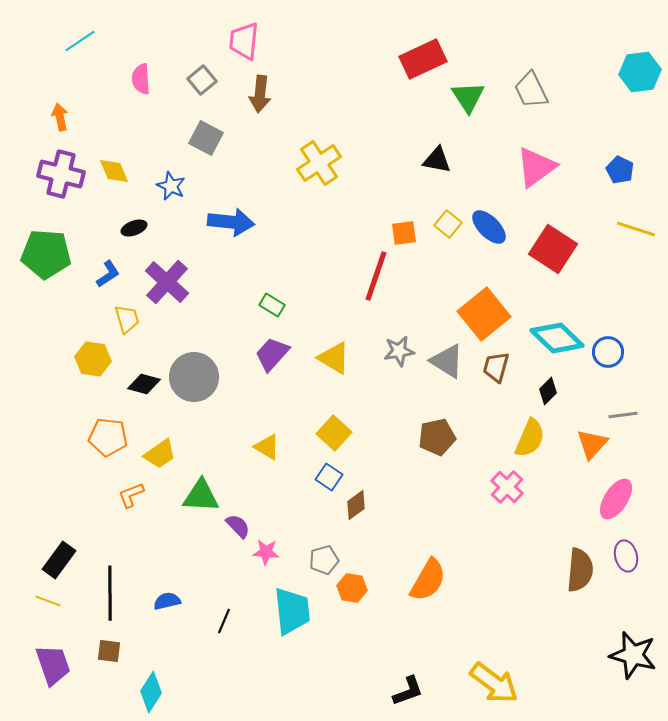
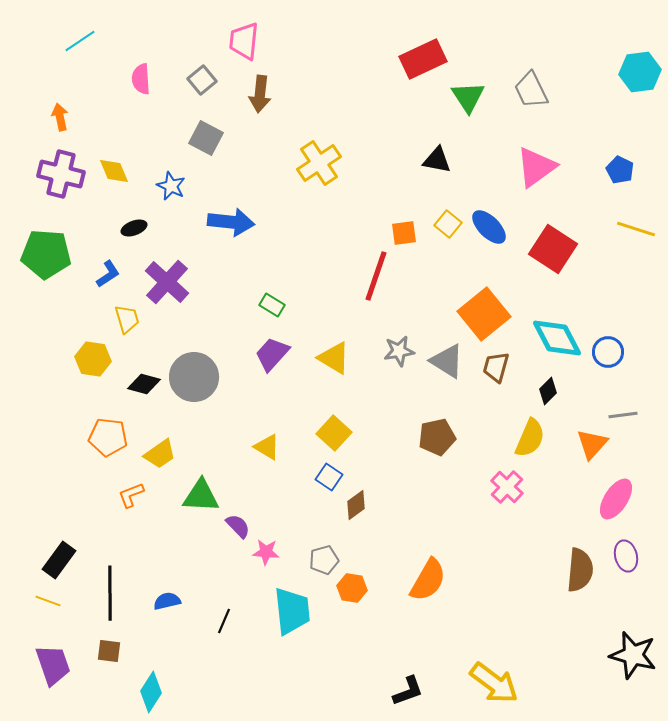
cyan diamond at (557, 338): rotated 18 degrees clockwise
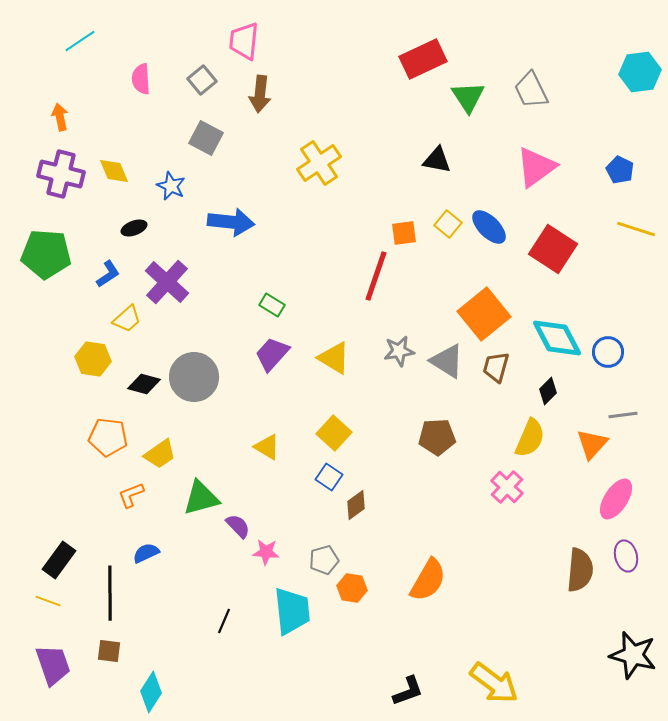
yellow trapezoid at (127, 319): rotated 64 degrees clockwise
brown pentagon at (437, 437): rotated 9 degrees clockwise
green triangle at (201, 496): moved 2 px down; rotated 18 degrees counterclockwise
blue semicircle at (167, 601): moved 21 px left, 48 px up; rotated 12 degrees counterclockwise
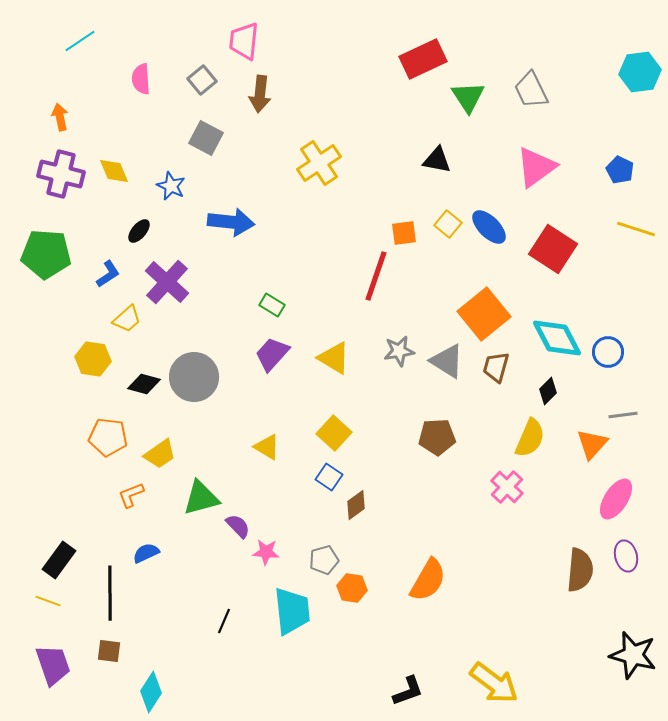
black ellipse at (134, 228): moved 5 px right, 3 px down; rotated 30 degrees counterclockwise
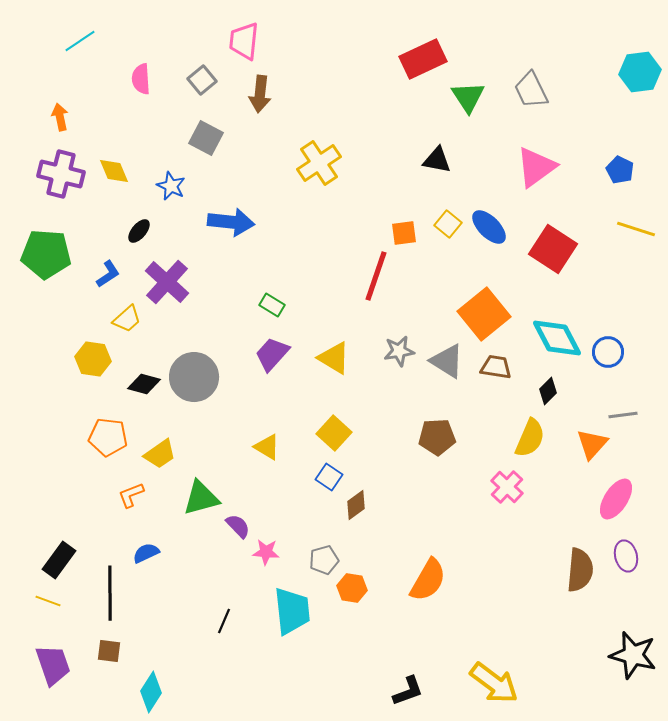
brown trapezoid at (496, 367): rotated 84 degrees clockwise
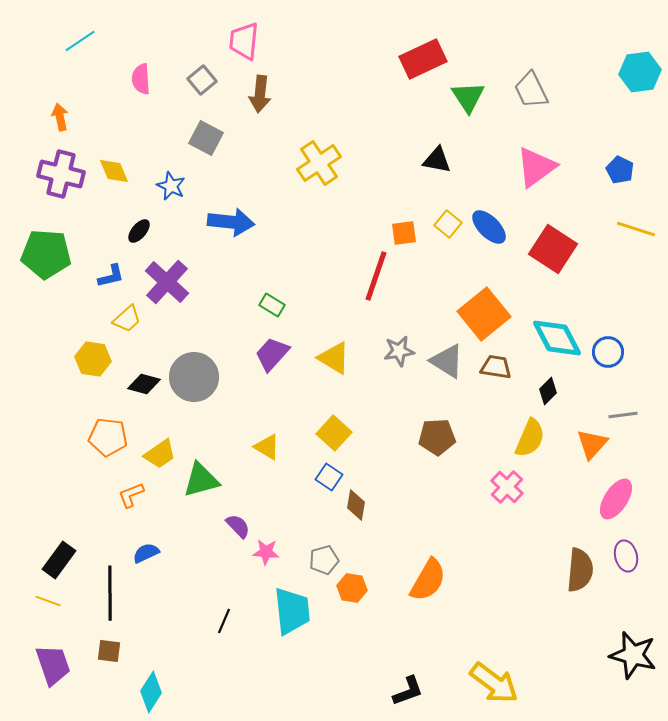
blue L-shape at (108, 274): moved 3 px right, 2 px down; rotated 20 degrees clockwise
green triangle at (201, 498): moved 18 px up
brown diamond at (356, 505): rotated 44 degrees counterclockwise
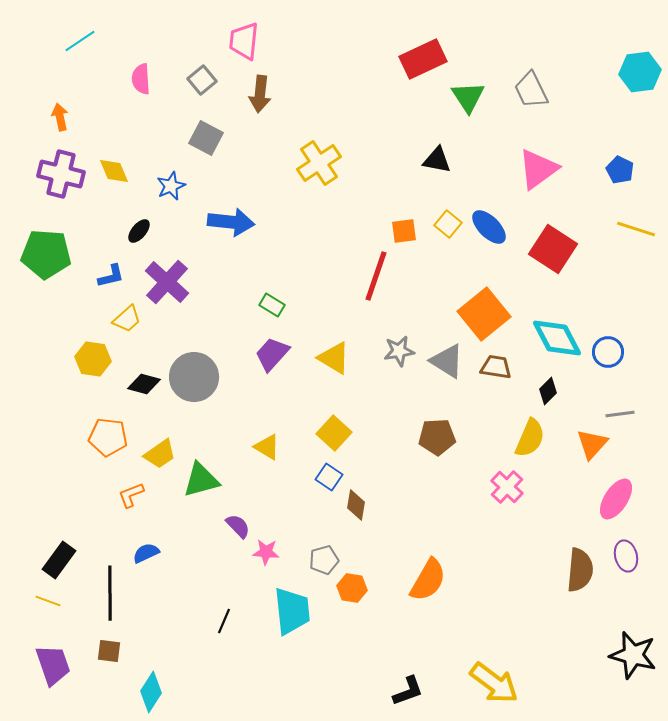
pink triangle at (536, 167): moved 2 px right, 2 px down
blue star at (171, 186): rotated 24 degrees clockwise
orange square at (404, 233): moved 2 px up
gray line at (623, 415): moved 3 px left, 1 px up
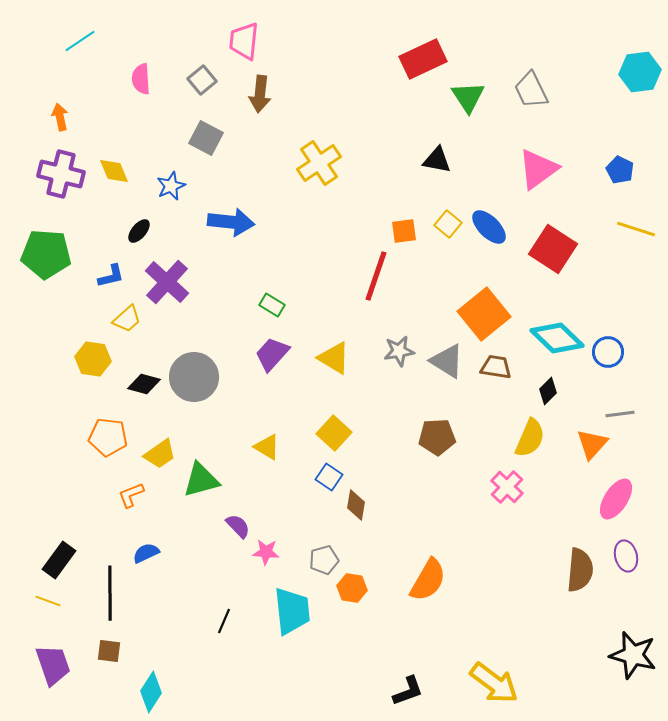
cyan diamond at (557, 338): rotated 18 degrees counterclockwise
